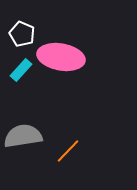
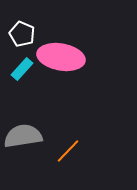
cyan rectangle: moved 1 px right, 1 px up
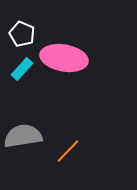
pink ellipse: moved 3 px right, 1 px down
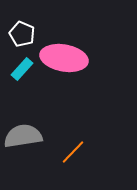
orange line: moved 5 px right, 1 px down
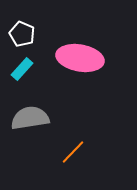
pink ellipse: moved 16 px right
gray semicircle: moved 7 px right, 18 px up
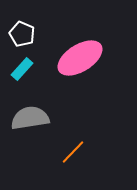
pink ellipse: rotated 42 degrees counterclockwise
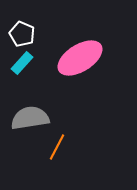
cyan rectangle: moved 6 px up
orange line: moved 16 px left, 5 px up; rotated 16 degrees counterclockwise
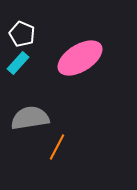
cyan rectangle: moved 4 px left
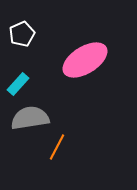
white pentagon: rotated 25 degrees clockwise
pink ellipse: moved 5 px right, 2 px down
cyan rectangle: moved 21 px down
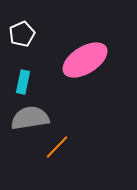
cyan rectangle: moved 5 px right, 2 px up; rotated 30 degrees counterclockwise
orange line: rotated 16 degrees clockwise
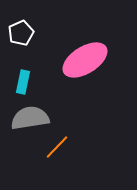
white pentagon: moved 1 px left, 1 px up
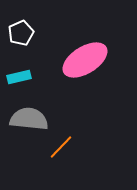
cyan rectangle: moved 4 px left, 5 px up; rotated 65 degrees clockwise
gray semicircle: moved 1 px left, 1 px down; rotated 15 degrees clockwise
orange line: moved 4 px right
